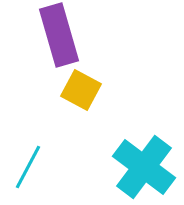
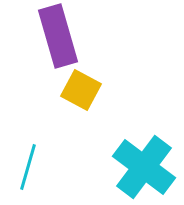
purple rectangle: moved 1 px left, 1 px down
cyan line: rotated 12 degrees counterclockwise
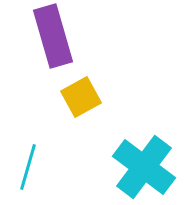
purple rectangle: moved 5 px left
yellow square: moved 7 px down; rotated 33 degrees clockwise
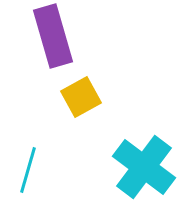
cyan line: moved 3 px down
